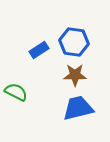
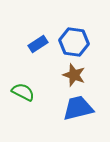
blue rectangle: moved 1 px left, 6 px up
brown star: moved 1 px left; rotated 20 degrees clockwise
green semicircle: moved 7 px right
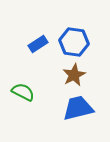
brown star: rotated 25 degrees clockwise
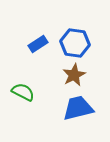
blue hexagon: moved 1 px right, 1 px down
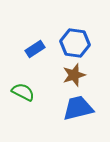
blue rectangle: moved 3 px left, 5 px down
brown star: rotated 10 degrees clockwise
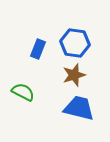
blue rectangle: moved 3 px right; rotated 36 degrees counterclockwise
blue trapezoid: moved 1 px right; rotated 28 degrees clockwise
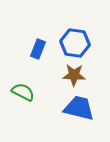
brown star: rotated 20 degrees clockwise
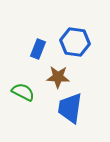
blue hexagon: moved 1 px up
brown star: moved 16 px left, 2 px down
blue trapezoid: moved 9 px left; rotated 96 degrees counterclockwise
